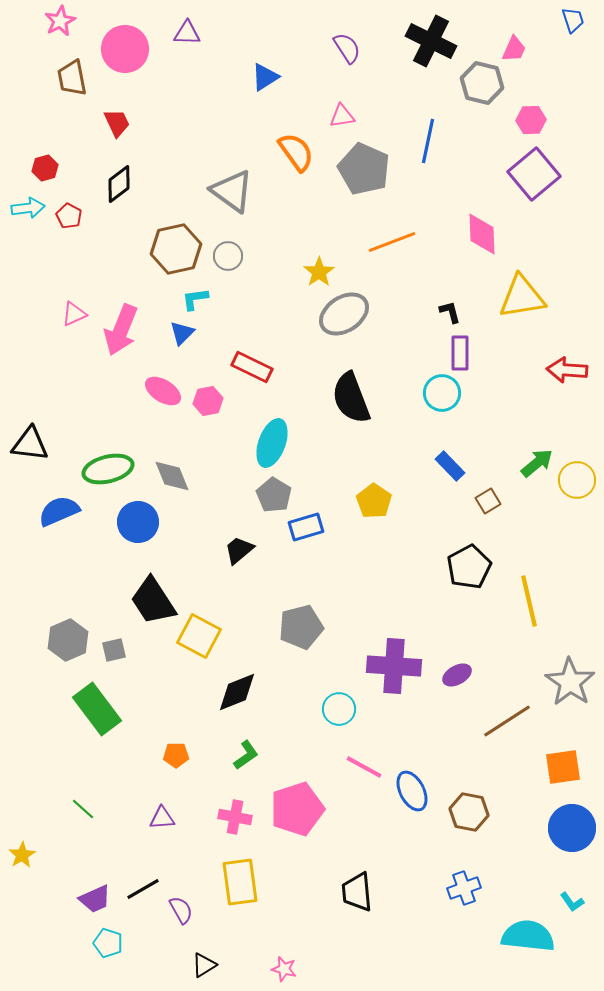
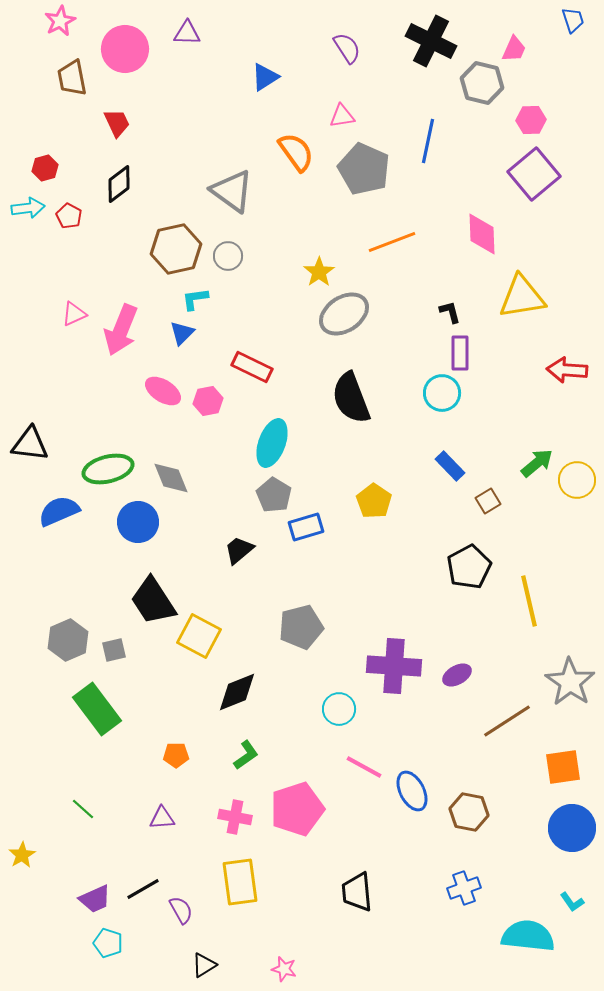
gray diamond at (172, 476): moved 1 px left, 2 px down
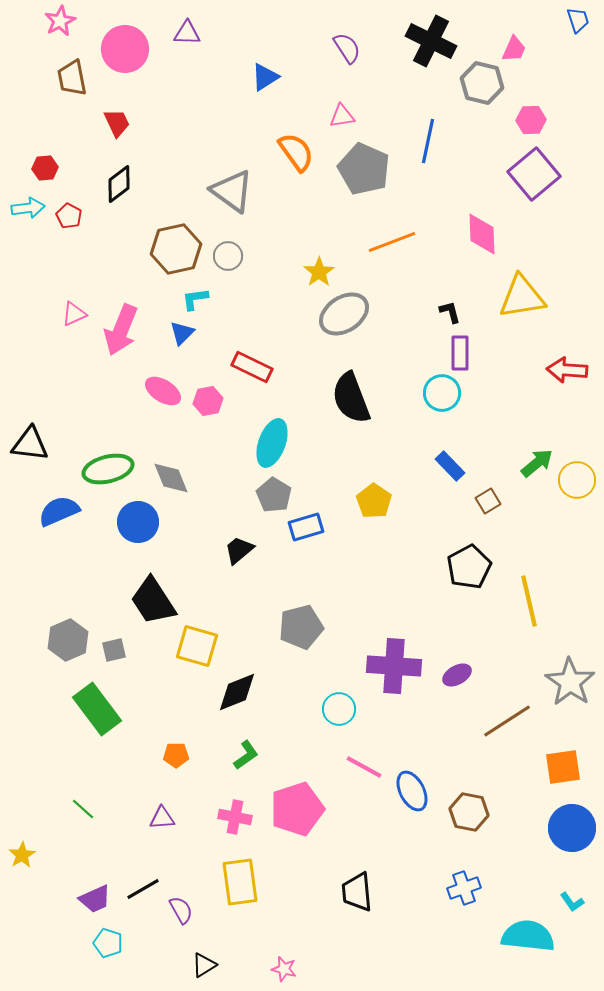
blue trapezoid at (573, 20): moved 5 px right
red hexagon at (45, 168): rotated 10 degrees clockwise
yellow square at (199, 636): moved 2 px left, 10 px down; rotated 12 degrees counterclockwise
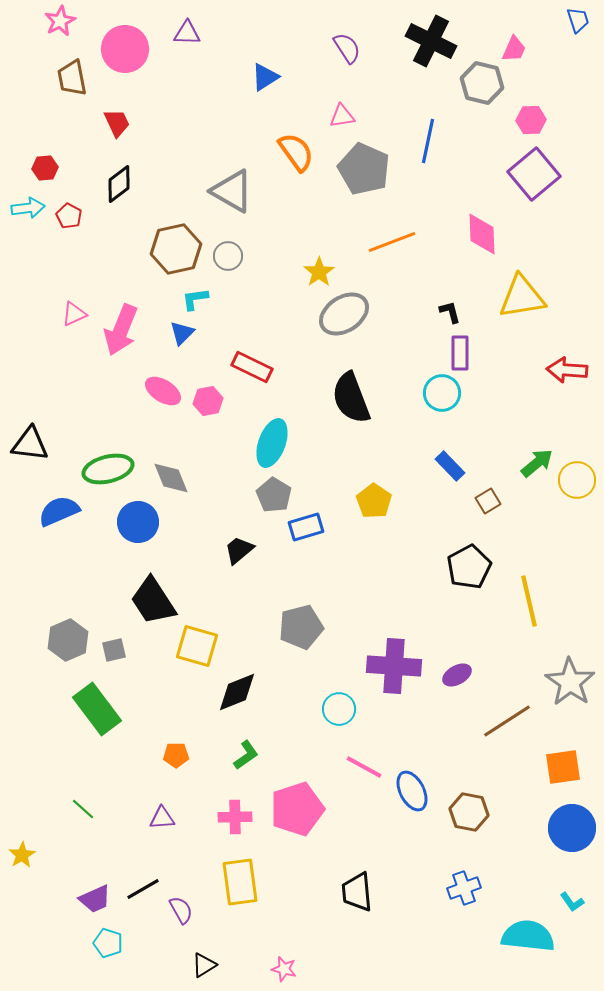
gray triangle at (232, 191): rotated 6 degrees counterclockwise
pink cross at (235, 817): rotated 12 degrees counterclockwise
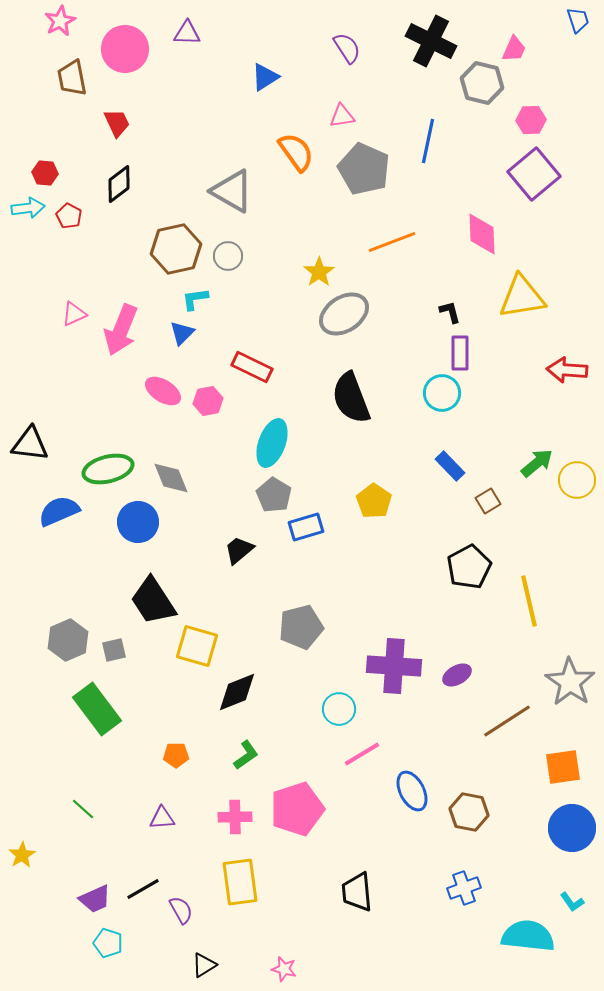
red hexagon at (45, 168): moved 5 px down; rotated 10 degrees clockwise
pink line at (364, 767): moved 2 px left, 13 px up; rotated 60 degrees counterclockwise
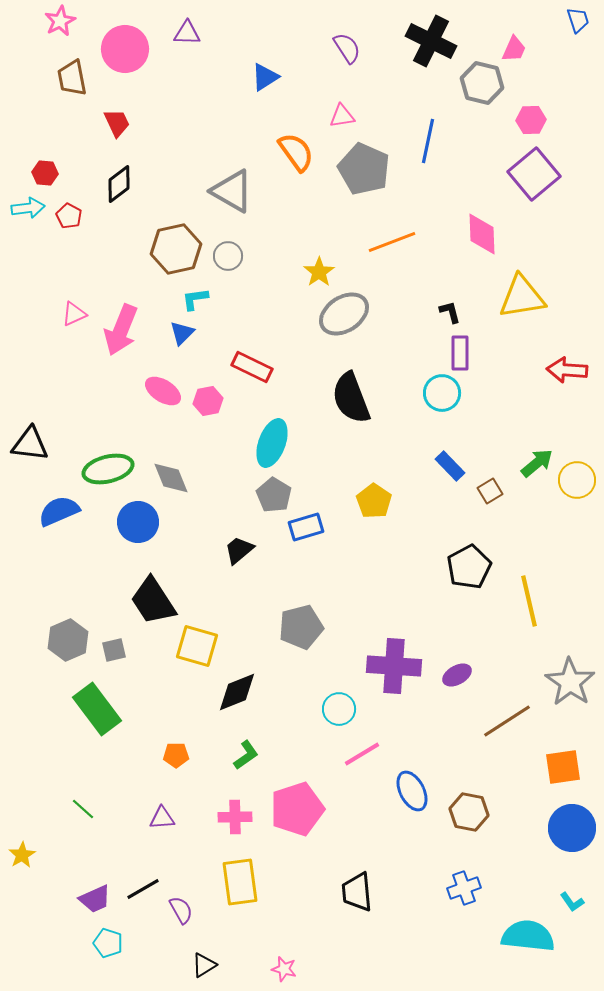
brown square at (488, 501): moved 2 px right, 10 px up
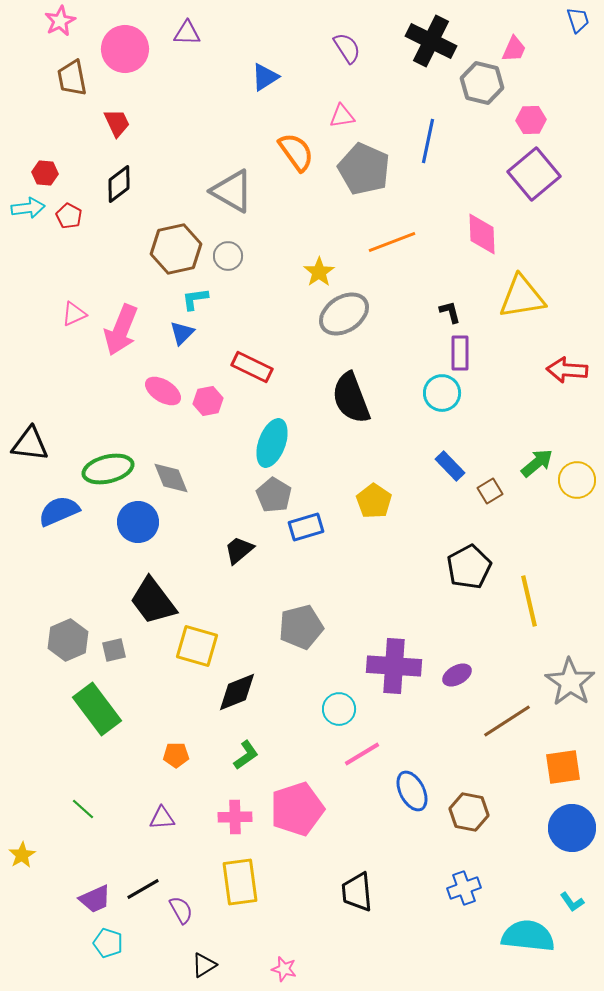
black trapezoid at (153, 601): rotated 4 degrees counterclockwise
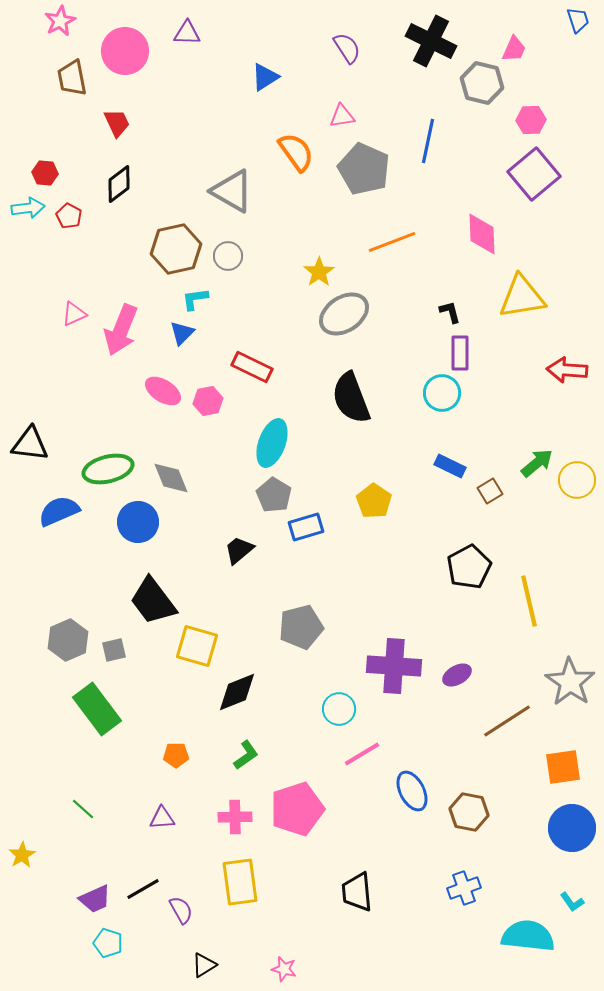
pink circle at (125, 49): moved 2 px down
blue rectangle at (450, 466): rotated 20 degrees counterclockwise
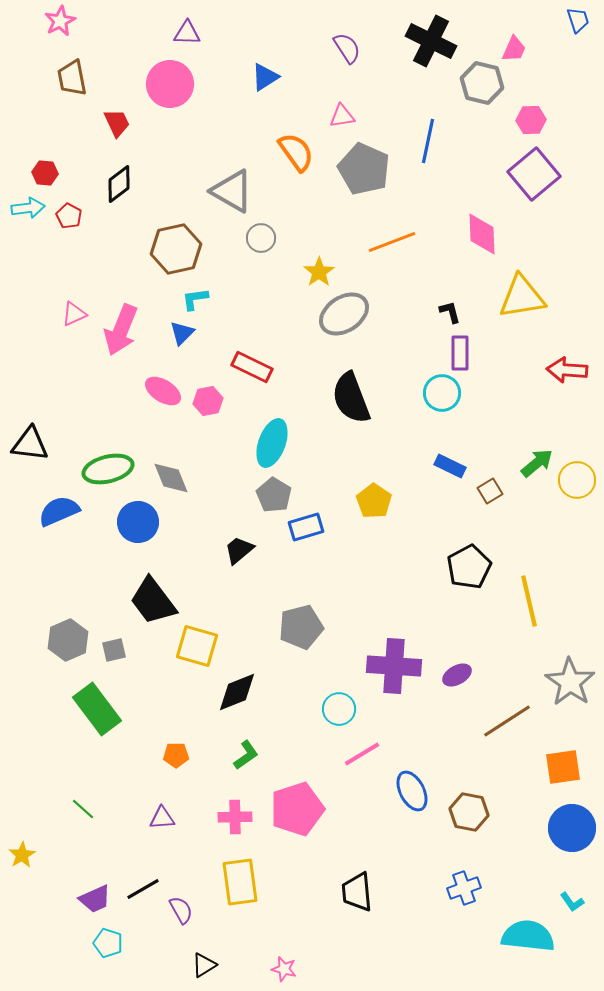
pink circle at (125, 51): moved 45 px right, 33 px down
gray circle at (228, 256): moved 33 px right, 18 px up
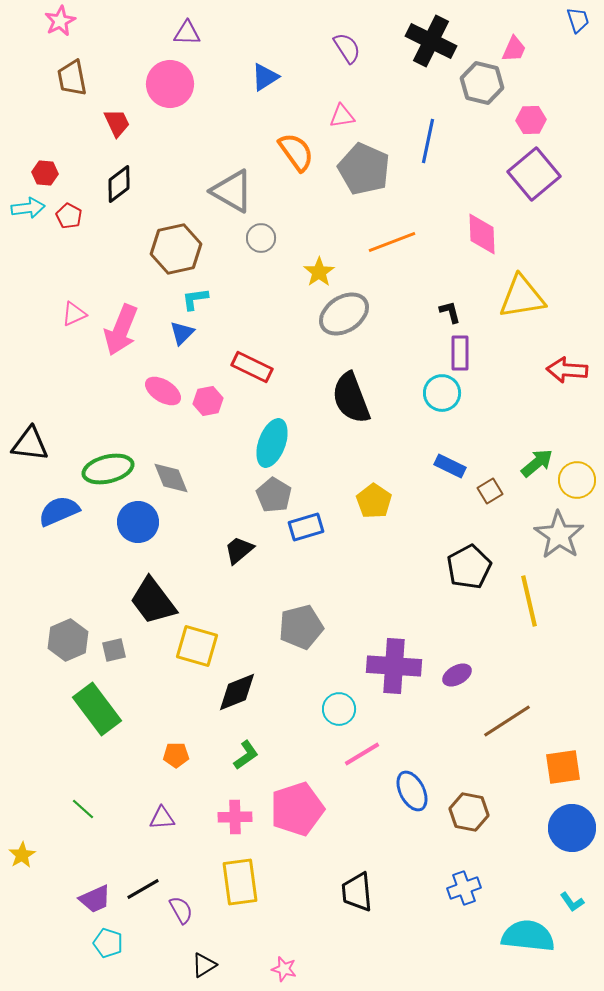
gray star at (570, 682): moved 11 px left, 147 px up
